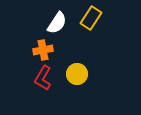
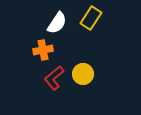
yellow circle: moved 6 px right
red L-shape: moved 11 px right; rotated 20 degrees clockwise
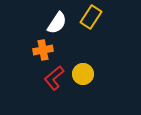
yellow rectangle: moved 1 px up
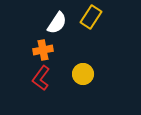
red L-shape: moved 13 px left; rotated 15 degrees counterclockwise
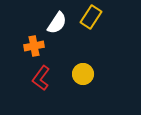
orange cross: moved 9 px left, 4 px up
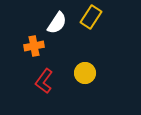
yellow circle: moved 2 px right, 1 px up
red L-shape: moved 3 px right, 3 px down
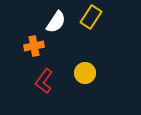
white semicircle: moved 1 px left, 1 px up
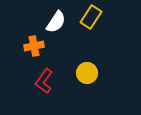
yellow circle: moved 2 px right
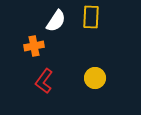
yellow rectangle: rotated 30 degrees counterclockwise
white semicircle: moved 1 px up
yellow circle: moved 8 px right, 5 px down
